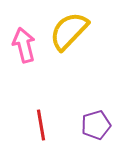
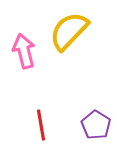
pink arrow: moved 6 px down
purple pentagon: rotated 24 degrees counterclockwise
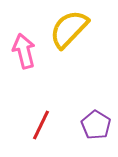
yellow semicircle: moved 2 px up
red line: rotated 36 degrees clockwise
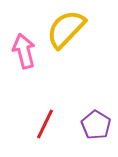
yellow semicircle: moved 3 px left
red line: moved 4 px right, 1 px up
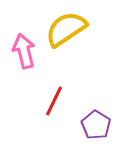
yellow semicircle: rotated 12 degrees clockwise
red line: moved 9 px right, 23 px up
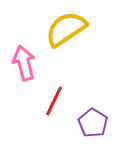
pink arrow: moved 12 px down
purple pentagon: moved 3 px left, 2 px up
